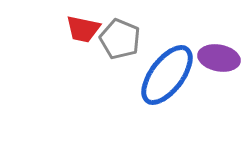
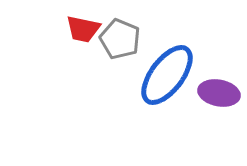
purple ellipse: moved 35 px down
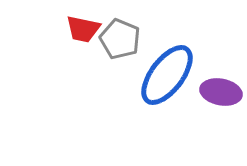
purple ellipse: moved 2 px right, 1 px up
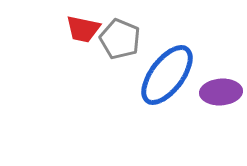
purple ellipse: rotated 15 degrees counterclockwise
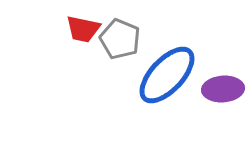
blue ellipse: rotated 6 degrees clockwise
purple ellipse: moved 2 px right, 3 px up
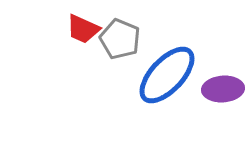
red trapezoid: rotated 12 degrees clockwise
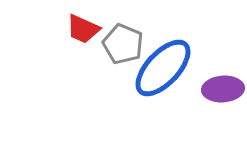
gray pentagon: moved 3 px right, 5 px down
blue ellipse: moved 4 px left, 7 px up
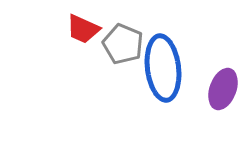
blue ellipse: rotated 50 degrees counterclockwise
purple ellipse: rotated 66 degrees counterclockwise
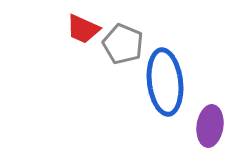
blue ellipse: moved 2 px right, 14 px down
purple ellipse: moved 13 px left, 37 px down; rotated 12 degrees counterclockwise
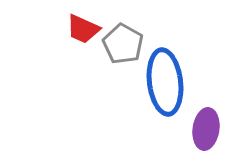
gray pentagon: rotated 6 degrees clockwise
purple ellipse: moved 4 px left, 3 px down
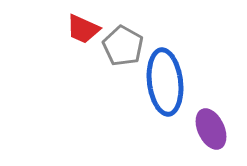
gray pentagon: moved 2 px down
purple ellipse: moved 5 px right; rotated 33 degrees counterclockwise
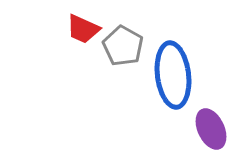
blue ellipse: moved 8 px right, 7 px up
